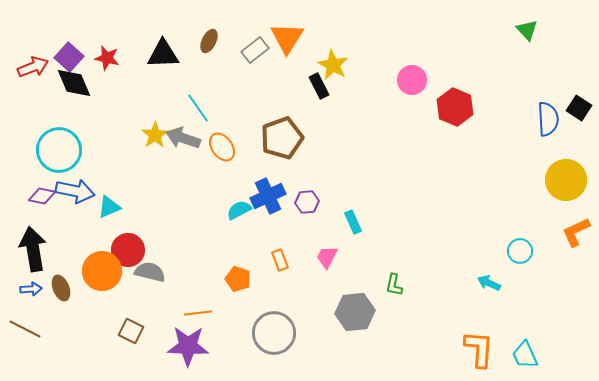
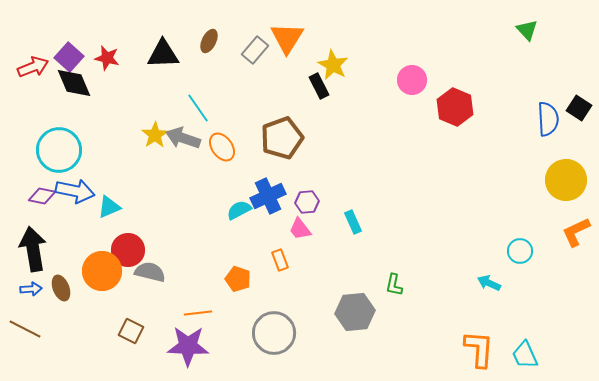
gray rectangle at (255, 50): rotated 12 degrees counterclockwise
pink trapezoid at (327, 257): moved 27 px left, 28 px up; rotated 65 degrees counterclockwise
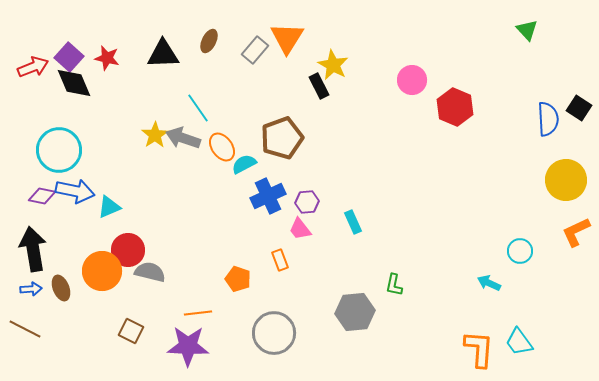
cyan semicircle at (239, 210): moved 5 px right, 46 px up
cyan trapezoid at (525, 355): moved 6 px left, 13 px up; rotated 12 degrees counterclockwise
